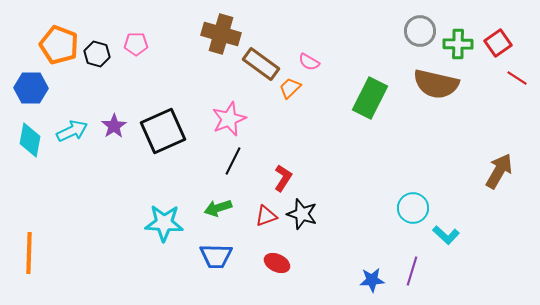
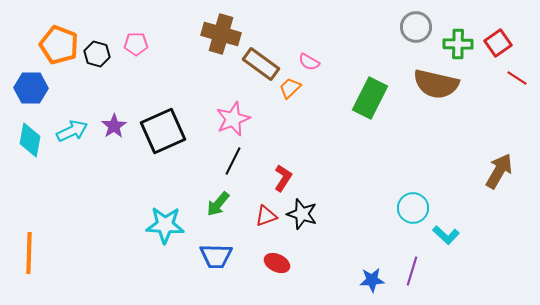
gray circle: moved 4 px left, 4 px up
pink star: moved 4 px right
green arrow: moved 4 px up; rotated 32 degrees counterclockwise
cyan star: moved 1 px right, 2 px down
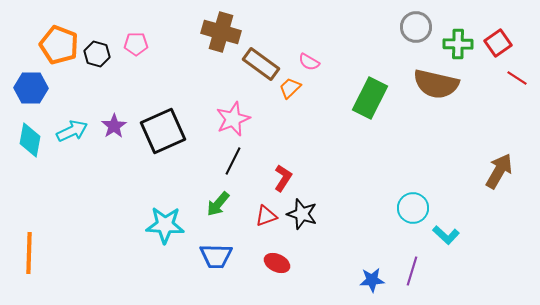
brown cross: moved 2 px up
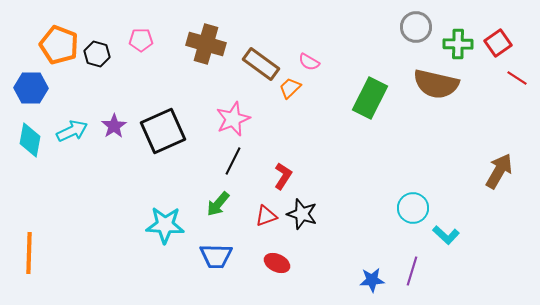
brown cross: moved 15 px left, 12 px down
pink pentagon: moved 5 px right, 4 px up
red L-shape: moved 2 px up
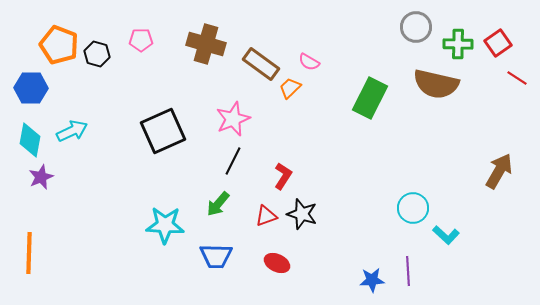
purple star: moved 73 px left, 51 px down; rotated 10 degrees clockwise
purple line: moved 4 px left; rotated 20 degrees counterclockwise
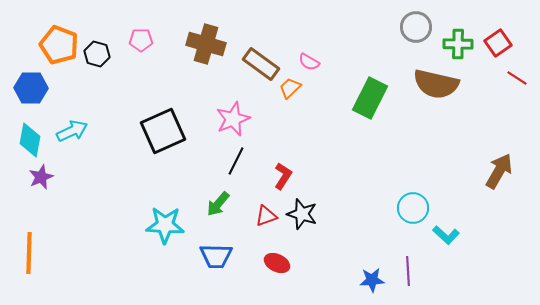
black line: moved 3 px right
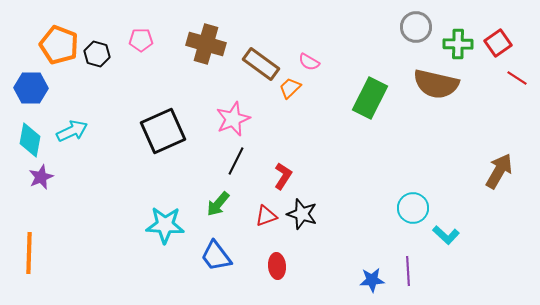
blue trapezoid: rotated 52 degrees clockwise
red ellipse: moved 3 px down; rotated 60 degrees clockwise
